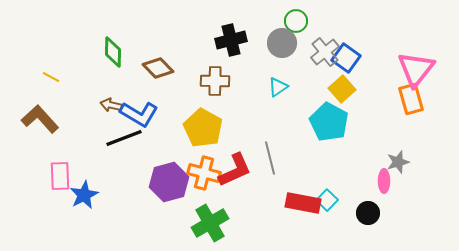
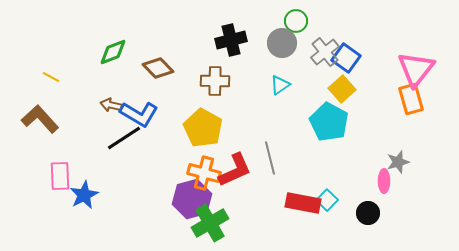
green diamond: rotated 68 degrees clockwise
cyan triangle: moved 2 px right, 2 px up
black line: rotated 12 degrees counterclockwise
purple hexagon: moved 23 px right, 17 px down
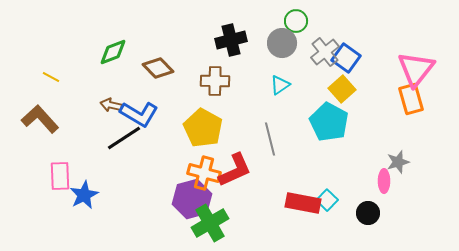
gray line: moved 19 px up
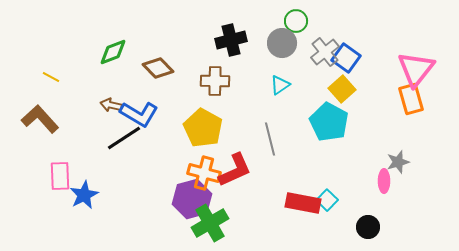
black circle: moved 14 px down
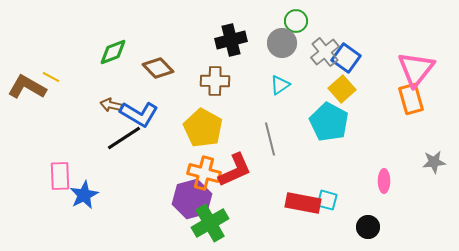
brown L-shape: moved 13 px left, 32 px up; rotated 18 degrees counterclockwise
gray star: moved 36 px right; rotated 10 degrees clockwise
cyan square: rotated 30 degrees counterclockwise
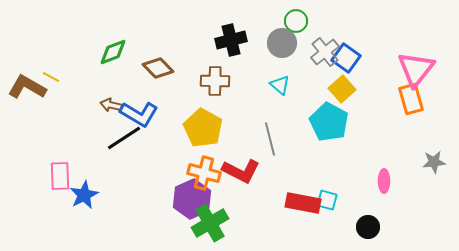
cyan triangle: rotated 45 degrees counterclockwise
red L-shape: moved 6 px right, 1 px down; rotated 51 degrees clockwise
purple hexagon: rotated 9 degrees counterclockwise
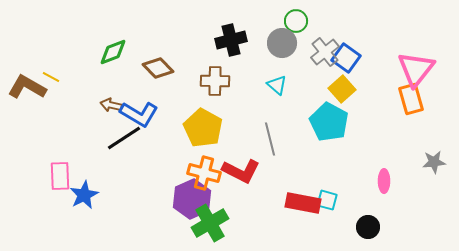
cyan triangle: moved 3 px left
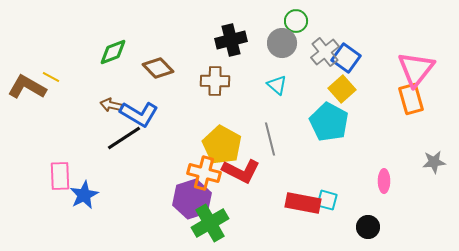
yellow pentagon: moved 19 px right, 17 px down
purple hexagon: rotated 6 degrees clockwise
